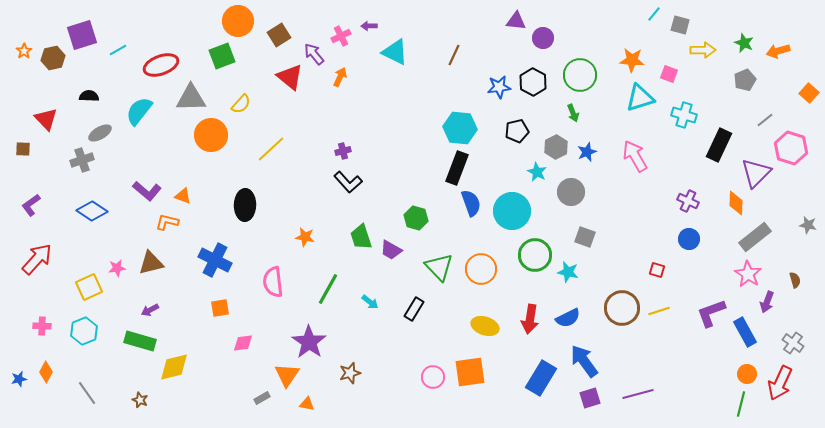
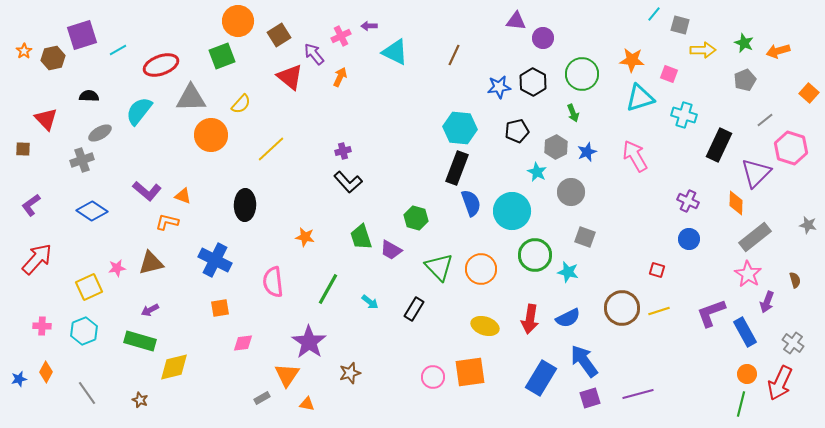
green circle at (580, 75): moved 2 px right, 1 px up
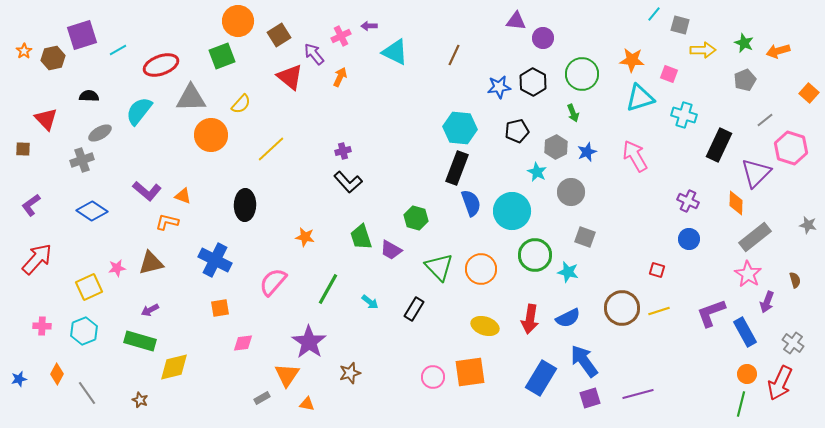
pink semicircle at (273, 282): rotated 48 degrees clockwise
orange diamond at (46, 372): moved 11 px right, 2 px down
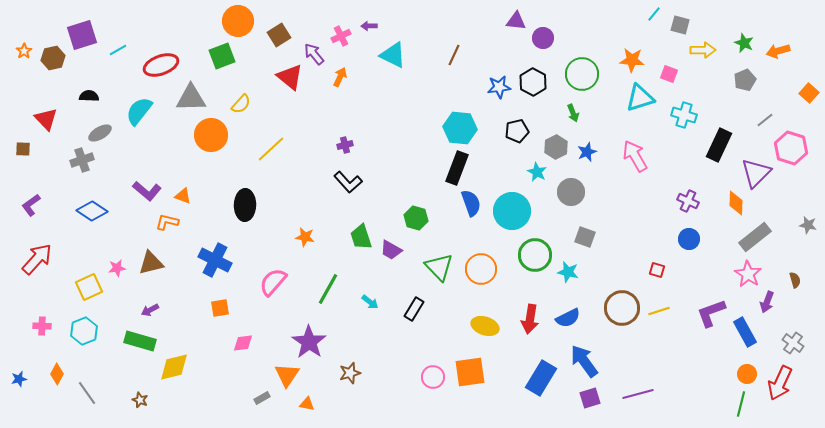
cyan triangle at (395, 52): moved 2 px left, 3 px down
purple cross at (343, 151): moved 2 px right, 6 px up
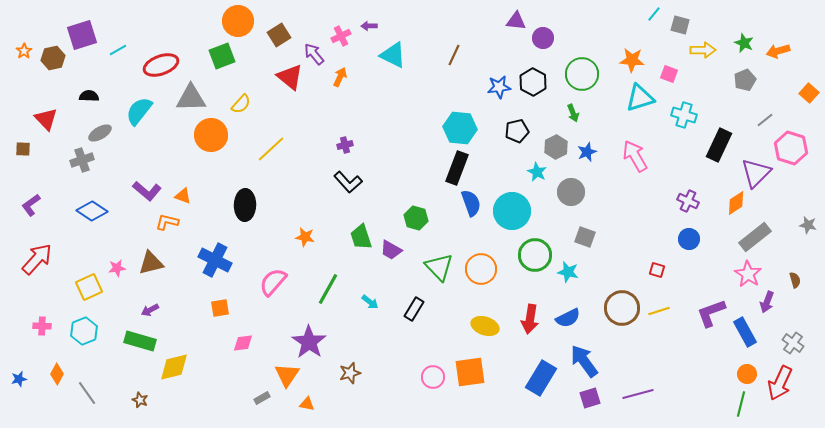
orange diamond at (736, 203): rotated 55 degrees clockwise
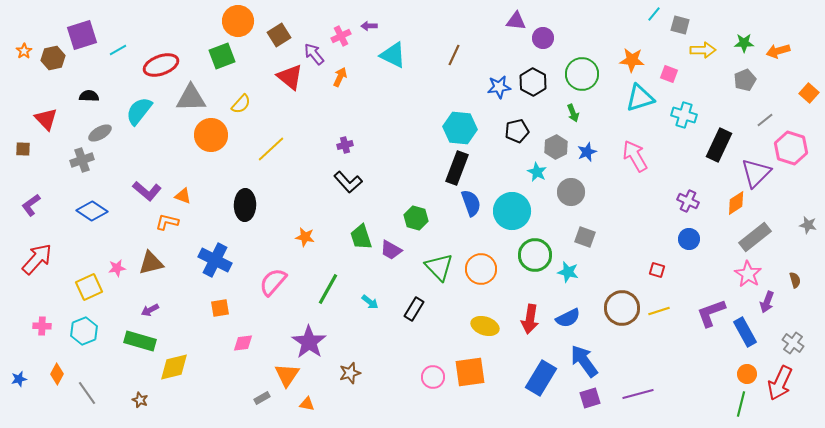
green star at (744, 43): rotated 24 degrees counterclockwise
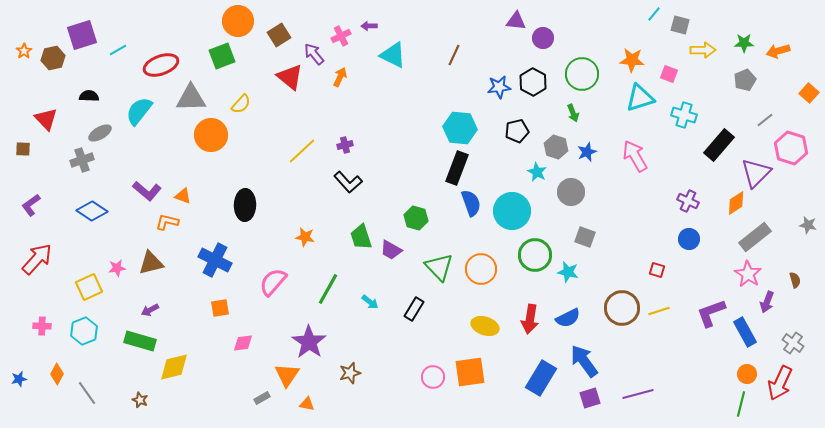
black rectangle at (719, 145): rotated 16 degrees clockwise
gray hexagon at (556, 147): rotated 15 degrees counterclockwise
yellow line at (271, 149): moved 31 px right, 2 px down
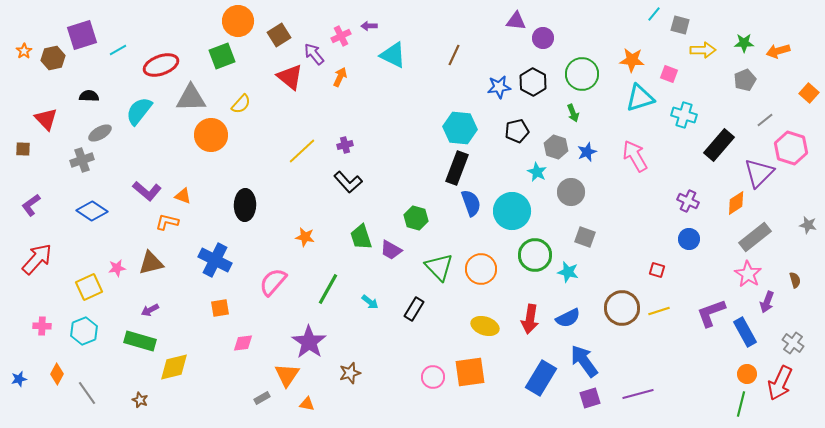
purple triangle at (756, 173): moved 3 px right
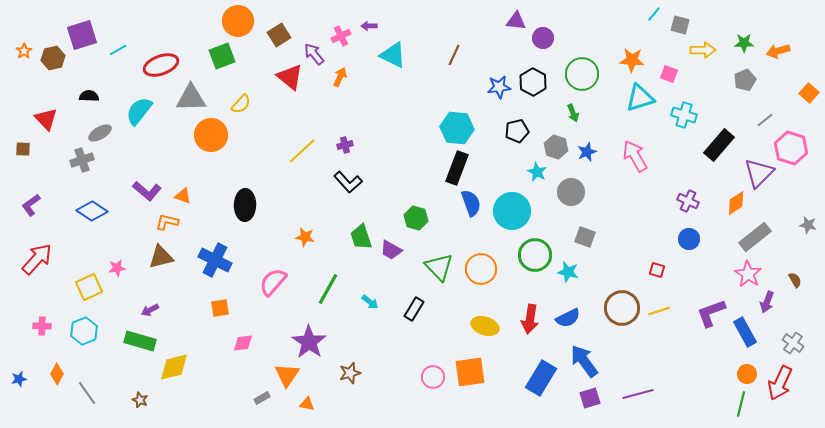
cyan hexagon at (460, 128): moved 3 px left
brown triangle at (151, 263): moved 10 px right, 6 px up
brown semicircle at (795, 280): rotated 14 degrees counterclockwise
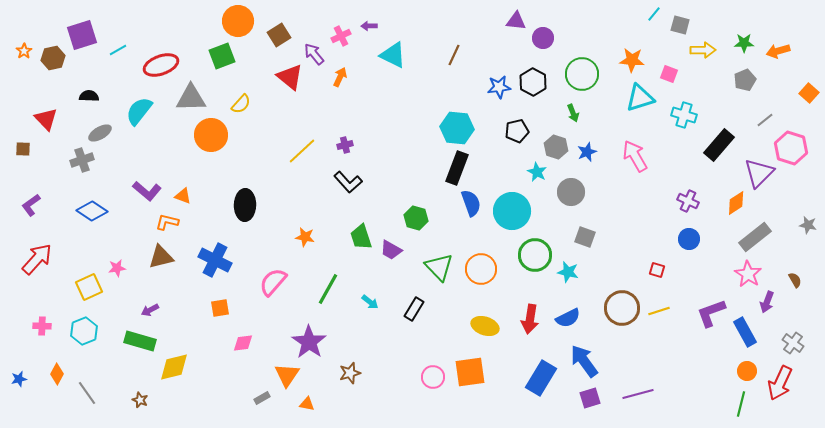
orange circle at (747, 374): moved 3 px up
